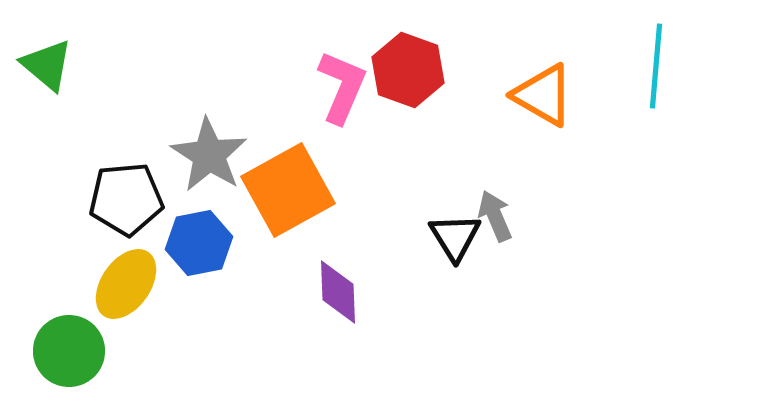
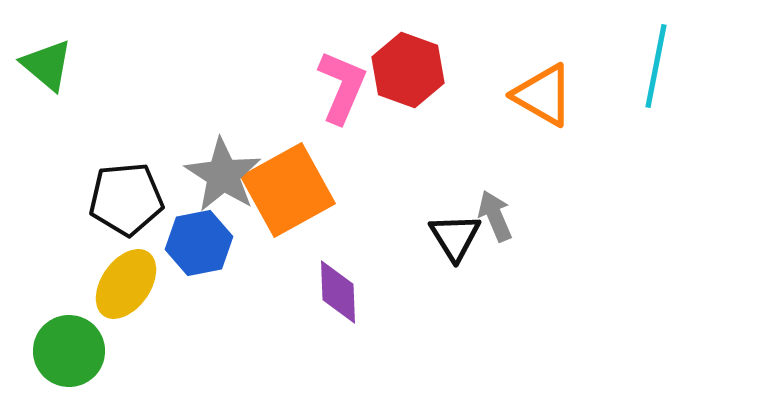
cyan line: rotated 6 degrees clockwise
gray star: moved 14 px right, 20 px down
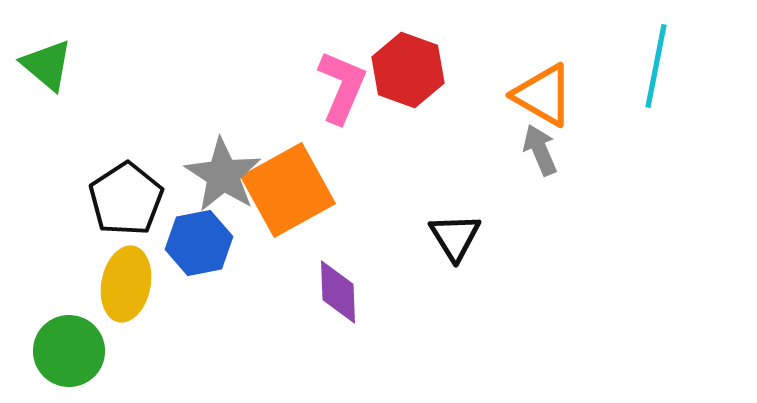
black pentagon: rotated 28 degrees counterclockwise
gray arrow: moved 45 px right, 66 px up
yellow ellipse: rotated 24 degrees counterclockwise
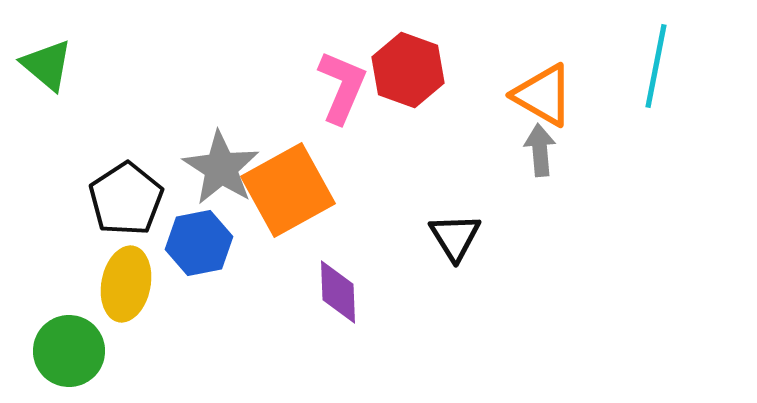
gray arrow: rotated 18 degrees clockwise
gray star: moved 2 px left, 7 px up
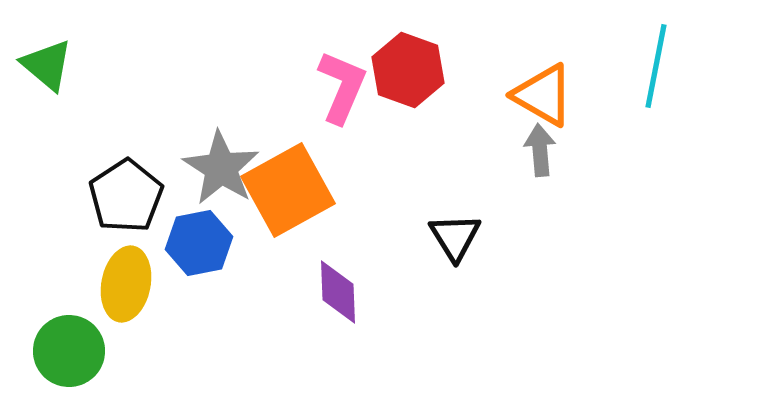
black pentagon: moved 3 px up
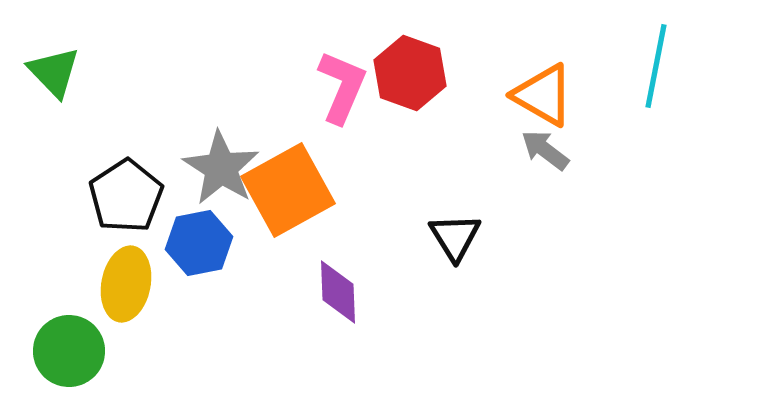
green triangle: moved 7 px right, 7 px down; rotated 6 degrees clockwise
red hexagon: moved 2 px right, 3 px down
gray arrow: moved 5 px right; rotated 48 degrees counterclockwise
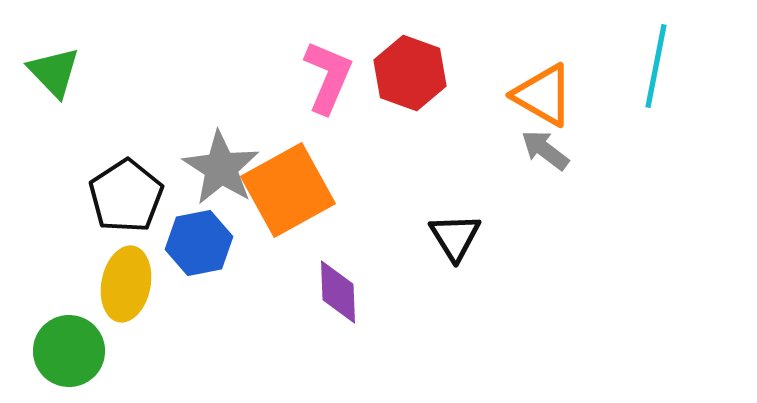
pink L-shape: moved 14 px left, 10 px up
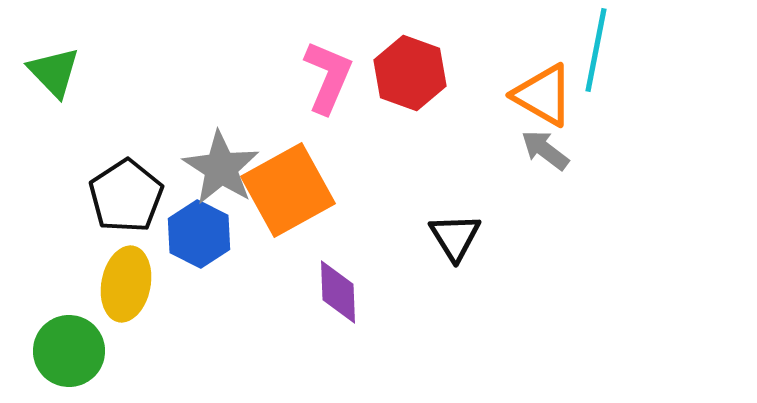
cyan line: moved 60 px left, 16 px up
blue hexagon: moved 9 px up; rotated 22 degrees counterclockwise
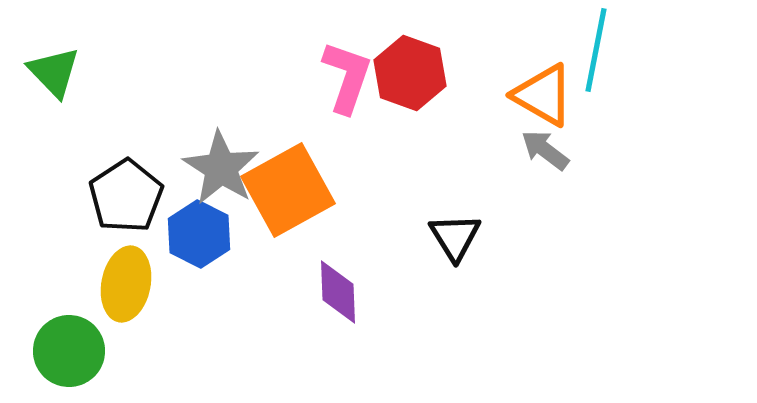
pink L-shape: moved 19 px right; rotated 4 degrees counterclockwise
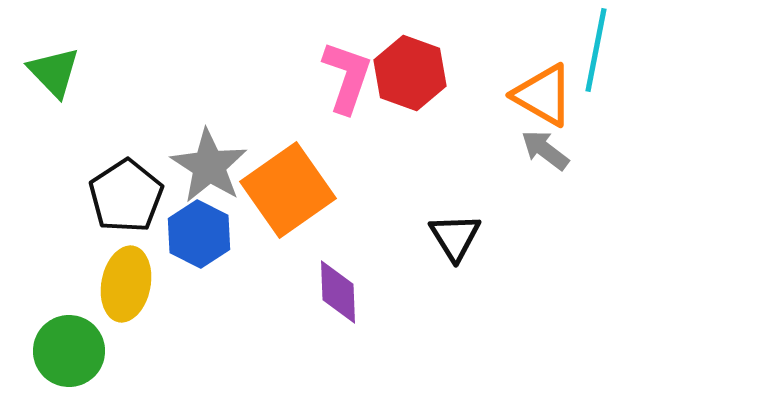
gray star: moved 12 px left, 2 px up
orange square: rotated 6 degrees counterclockwise
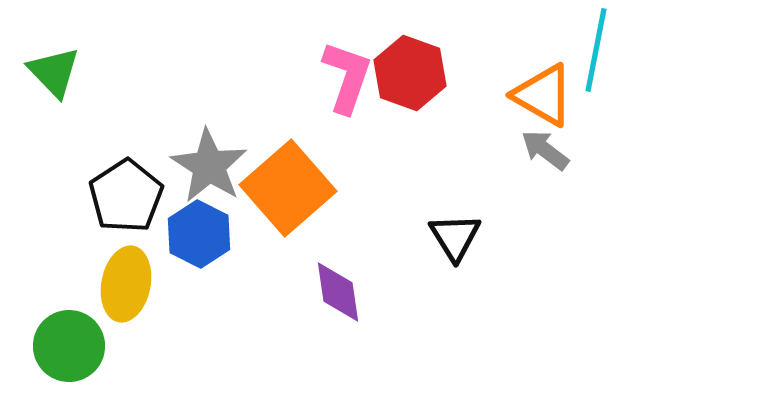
orange square: moved 2 px up; rotated 6 degrees counterclockwise
purple diamond: rotated 6 degrees counterclockwise
green circle: moved 5 px up
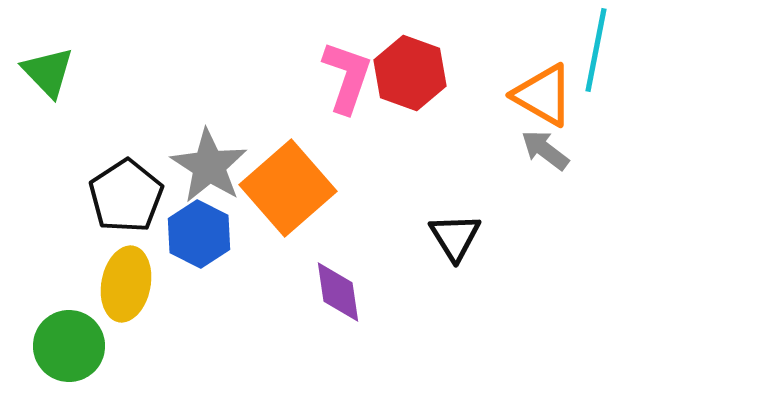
green triangle: moved 6 px left
